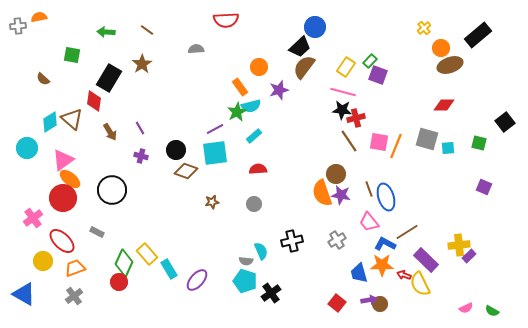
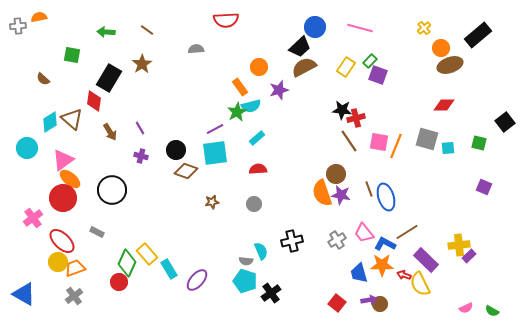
brown semicircle at (304, 67): rotated 25 degrees clockwise
pink line at (343, 92): moved 17 px right, 64 px up
cyan rectangle at (254, 136): moved 3 px right, 2 px down
pink trapezoid at (369, 222): moved 5 px left, 11 px down
yellow circle at (43, 261): moved 15 px right, 1 px down
green diamond at (124, 263): moved 3 px right
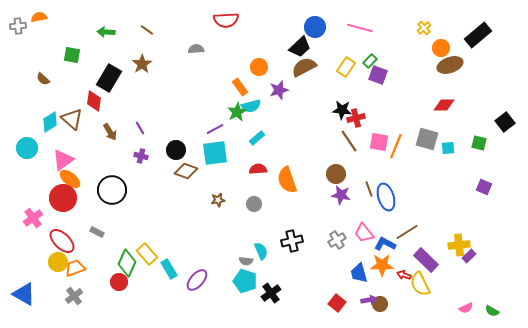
orange semicircle at (322, 193): moved 35 px left, 13 px up
brown star at (212, 202): moved 6 px right, 2 px up
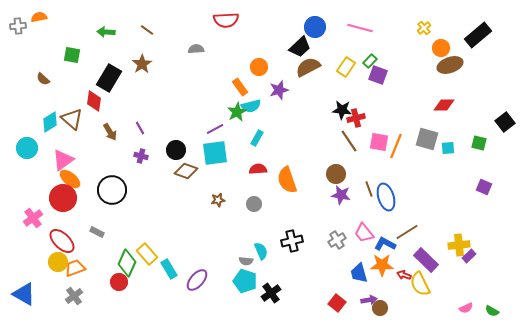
brown semicircle at (304, 67): moved 4 px right
cyan rectangle at (257, 138): rotated 21 degrees counterclockwise
brown circle at (380, 304): moved 4 px down
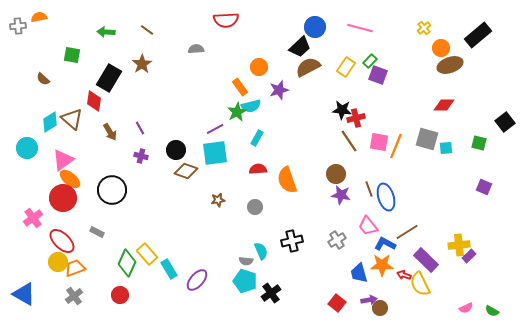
cyan square at (448, 148): moved 2 px left
gray circle at (254, 204): moved 1 px right, 3 px down
pink trapezoid at (364, 233): moved 4 px right, 7 px up
red circle at (119, 282): moved 1 px right, 13 px down
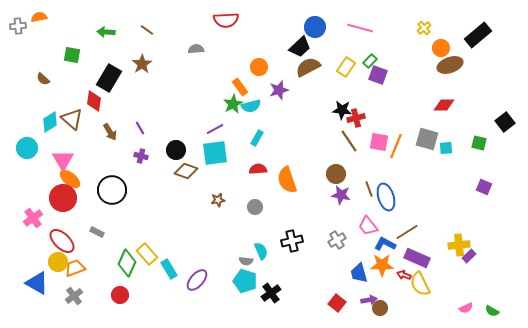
green star at (237, 112): moved 4 px left, 8 px up
pink triangle at (63, 160): rotated 25 degrees counterclockwise
purple rectangle at (426, 260): moved 9 px left, 2 px up; rotated 20 degrees counterclockwise
blue triangle at (24, 294): moved 13 px right, 11 px up
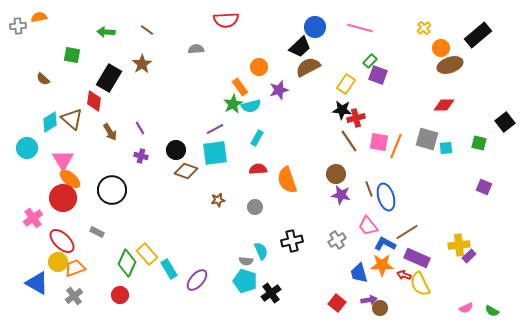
yellow rectangle at (346, 67): moved 17 px down
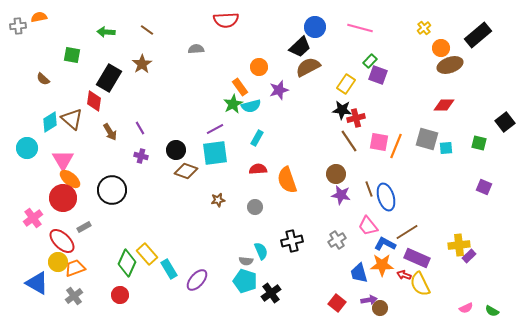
gray rectangle at (97, 232): moved 13 px left, 5 px up; rotated 56 degrees counterclockwise
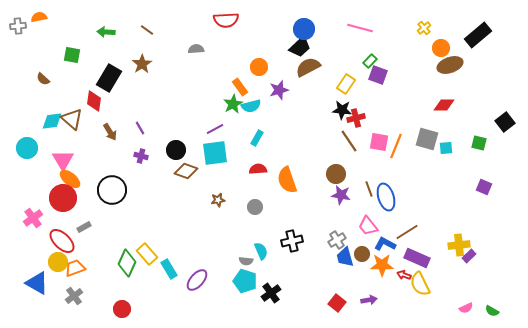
blue circle at (315, 27): moved 11 px left, 2 px down
cyan diamond at (50, 122): moved 2 px right, 1 px up; rotated 25 degrees clockwise
blue trapezoid at (359, 273): moved 14 px left, 16 px up
red circle at (120, 295): moved 2 px right, 14 px down
brown circle at (380, 308): moved 18 px left, 54 px up
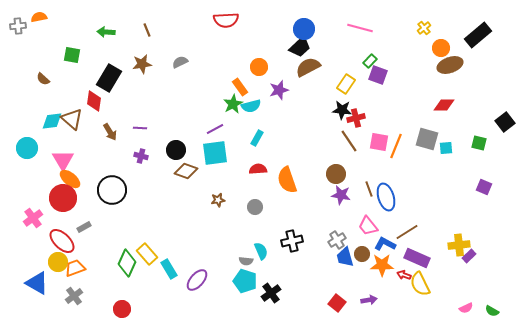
brown line at (147, 30): rotated 32 degrees clockwise
gray semicircle at (196, 49): moved 16 px left, 13 px down; rotated 21 degrees counterclockwise
brown star at (142, 64): rotated 24 degrees clockwise
purple line at (140, 128): rotated 56 degrees counterclockwise
